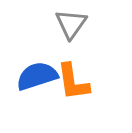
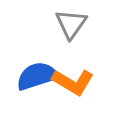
orange L-shape: rotated 51 degrees counterclockwise
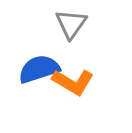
blue semicircle: moved 2 px right, 7 px up
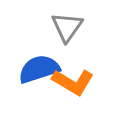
gray triangle: moved 4 px left, 3 px down
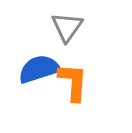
orange L-shape: rotated 117 degrees counterclockwise
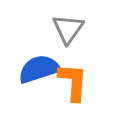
gray triangle: moved 1 px right, 2 px down
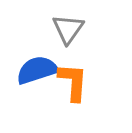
blue semicircle: moved 2 px left, 1 px down
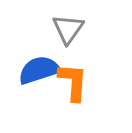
blue semicircle: moved 2 px right
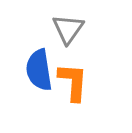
blue semicircle: rotated 81 degrees counterclockwise
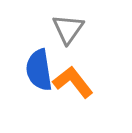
orange L-shape: rotated 42 degrees counterclockwise
